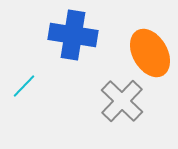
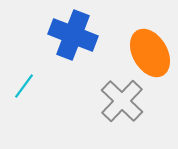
blue cross: rotated 12 degrees clockwise
cyan line: rotated 8 degrees counterclockwise
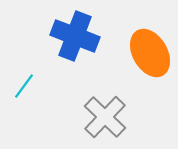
blue cross: moved 2 px right, 1 px down
gray cross: moved 17 px left, 16 px down
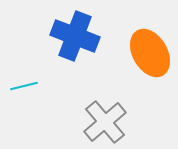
cyan line: rotated 40 degrees clockwise
gray cross: moved 5 px down; rotated 6 degrees clockwise
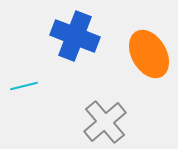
orange ellipse: moved 1 px left, 1 px down
